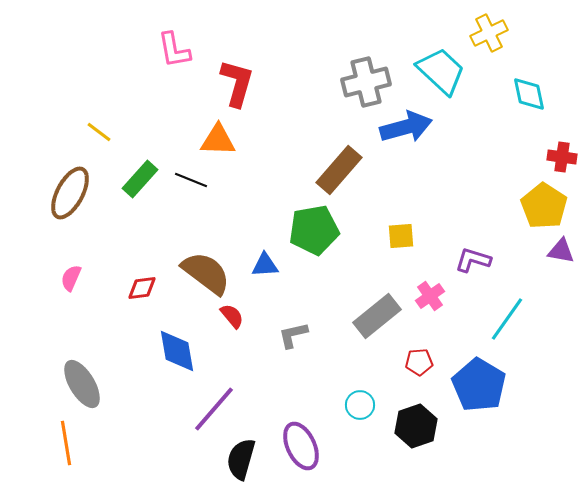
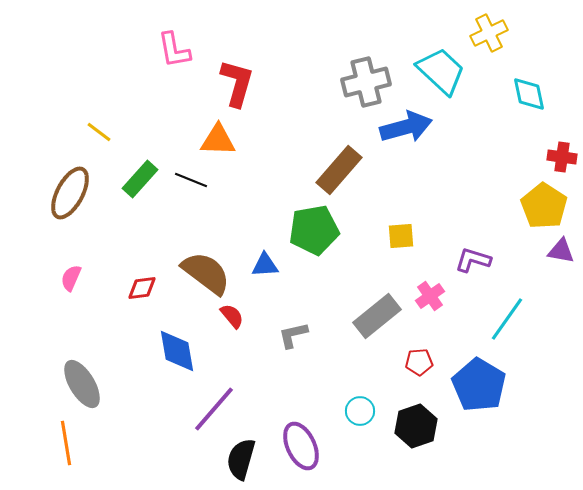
cyan circle: moved 6 px down
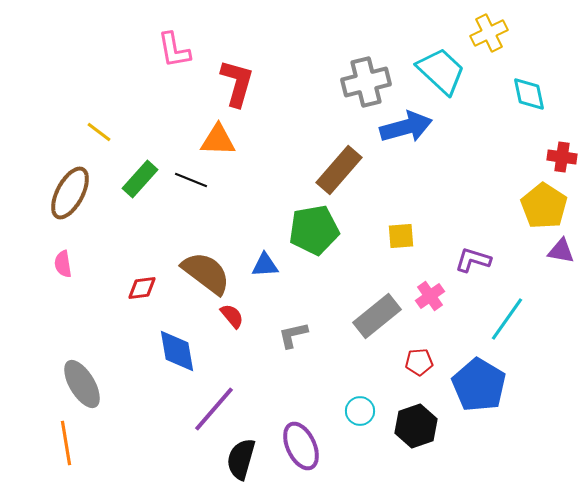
pink semicircle: moved 8 px left, 14 px up; rotated 32 degrees counterclockwise
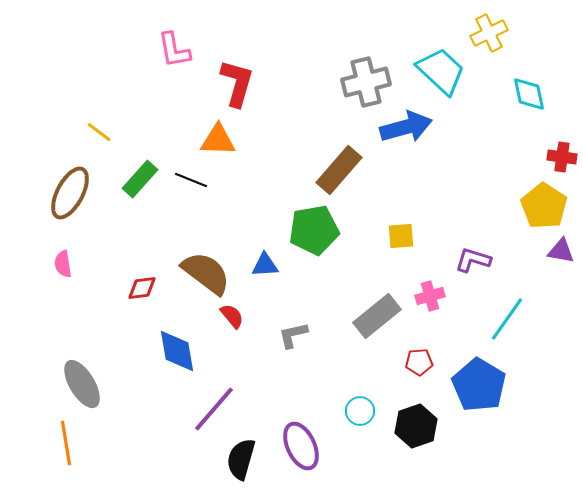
pink cross: rotated 20 degrees clockwise
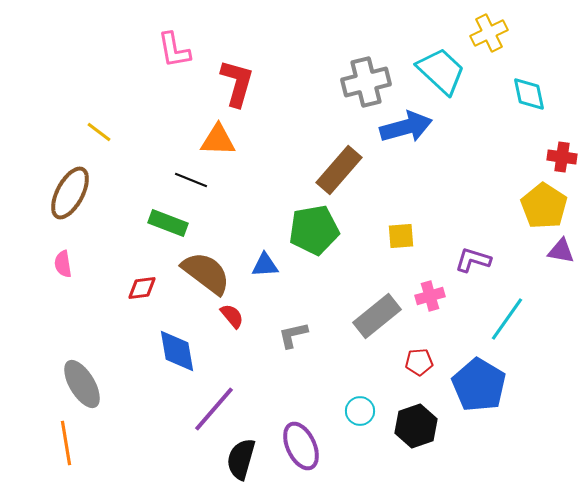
green rectangle: moved 28 px right, 44 px down; rotated 69 degrees clockwise
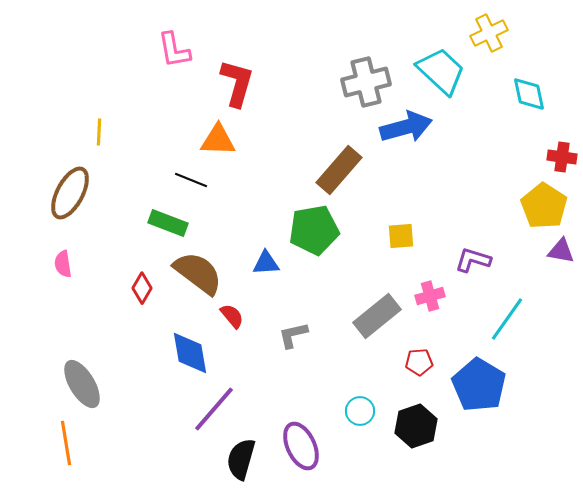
yellow line: rotated 56 degrees clockwise
blue triangle: moved 1 px right, 2 px up
brown semicircle: moved 8 px left
red diamond: rotated 52 degrees counterclockwise
blue diamond: moved 13 px right, 2 px down
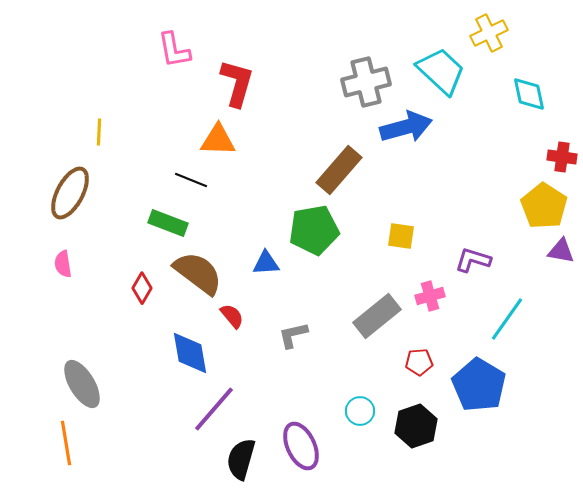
yellow square: rotated 12 degrees clockwise
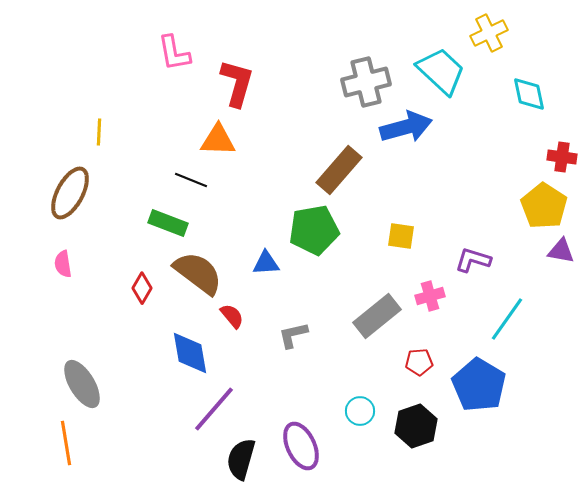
pink L-shape: moved 3 px down
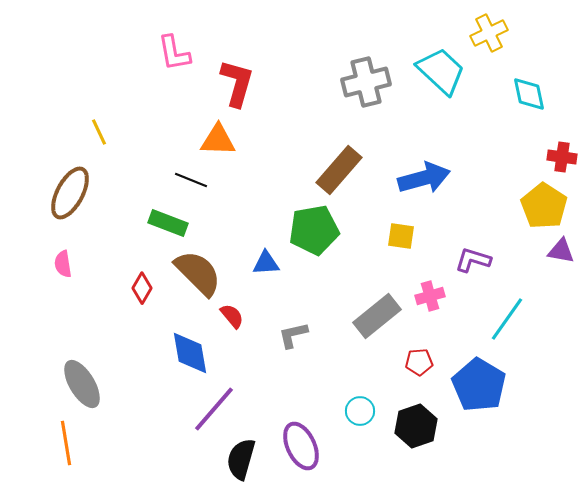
blue arrow: moved 18 px right, 51 px down
yellow line: rotated 28 degrees counterclockwise
brown semicircle: rotated 8 degrees clockwise
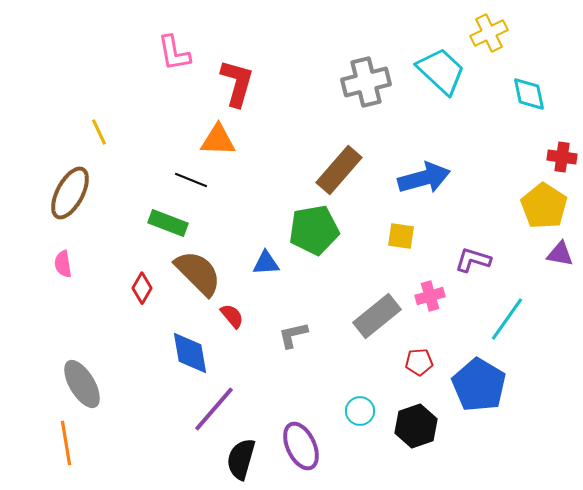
purple triangle: moved 1 px left, 3 px down
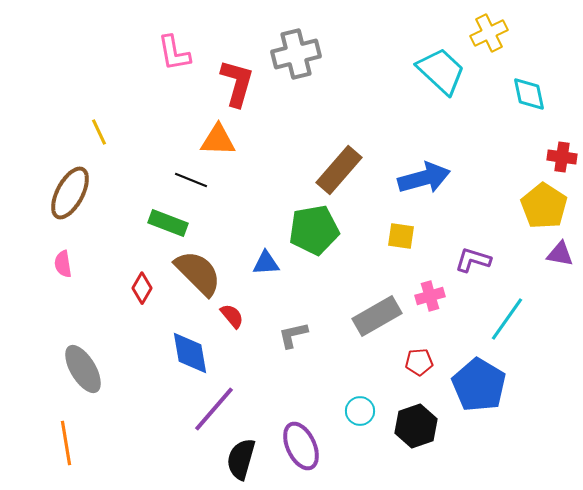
gray cross: moved 70 px left, 28 px up
gray rectangle: rotated 9 degrees clockwise
gray ellipse: moved 1 px right, 15 px up
